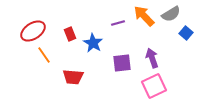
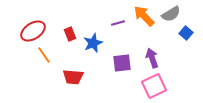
blue star: rotated 18 degrees clockwise
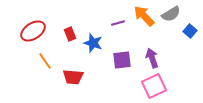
blue square: moved 4 px right, 2 px up
blue star: rotated 30 degrees counterclockwise
orange line: moved 1 px right, 6 px down
purple square: moved 3 px up
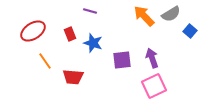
purple line: moved 28 px left, 12 px up; rotated 32 degrees clockwise
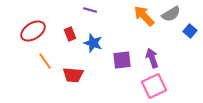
purple line: moved 1 px up
red trapezoid: moved 2 px up
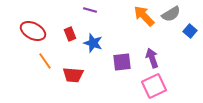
red ellipse: rotated 60 degrees clockwise
purple square: moved 2 px down
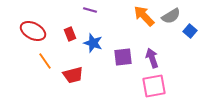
gray semicircle: moved 2 px down
purple square: moved 1 px right, 5 px up
red trapezoid: rotated 20 degrees counterclockwise
pink square: rotated 15 degrees clockwise
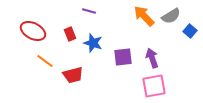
purple line: moved 1 px left, 1 px down
orange line: rotated 18 degrees counterclockwise
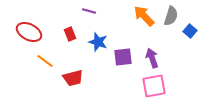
gray semicircle: rotated 42 degrees counterclockwise
red ellipse: moved 4 px left, 1 px down
blue star: moved 5 px right, 1 px up
red trapezoid: moved 3 px down
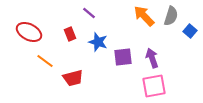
purple line: moved 2 px down; rotated 24 degrees clockwise
